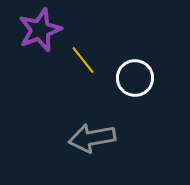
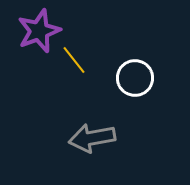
purple star: moved 1 px left, 1 px down
yellow line: moved 9 px left
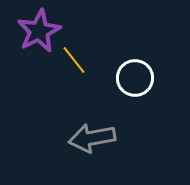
purple star: rotated 6 degrees counterclockwise
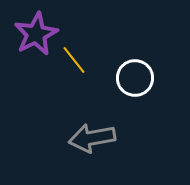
purple star: moved 3 px left, 3 px down
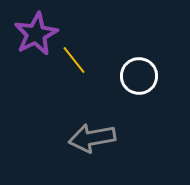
white circle: moved 4 px right, 2 px up
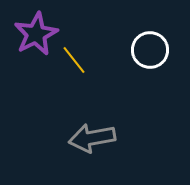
white circle: moved 11 px right, 26 px up
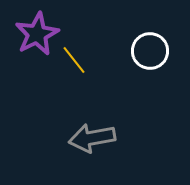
purple star: moved 1 px right
white circle: moved 1 px down
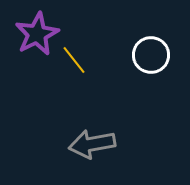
white circle: moved 1 px right, 4 px down
gray arrow: moved 6 px down
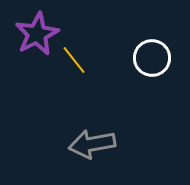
white circle: moved 1 px right, 3 px down
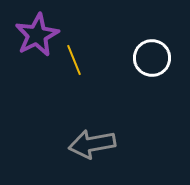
purple star: moved 1 px down
yellow line: rotated 16 degrees clockwise
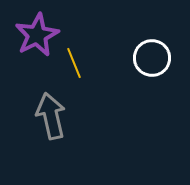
yellow line: moved 3 px down
gray arrow: moved 41 px left, 28 px up; rotated 87 degrees clockwise
